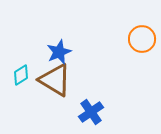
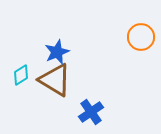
orange circle: moved 1 px left, 2 px up
blue star: moved 2 px left
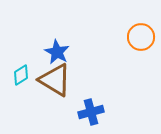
blue star: rotated 20 degrees counterclockwise
blue cross: rotated 20 degrees clockwise
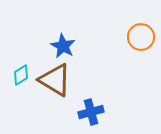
blue star: moved 6 px right, 6 px up
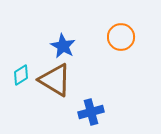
orange circle: moved 20 px left
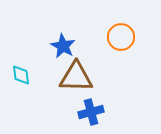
cyan diamond: rotated 65 degrees counterclockwise
brown triangle: moved 21 px right, 3 px up; rotated 30 degrees counterclockwise
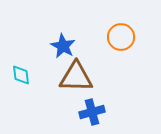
blue cross: moved 1 px right
